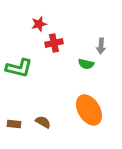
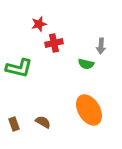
brown rectangle: rotated 64 degrees clockwise
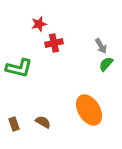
gray arrow: rotated 35 degrees counterclockwise
green semicircle: moved 20 px right; rotated 119 degrees clockwise
